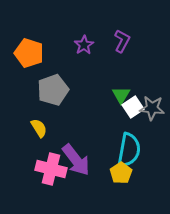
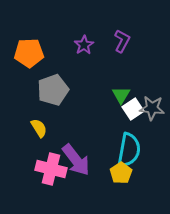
orange pentagon: rotated 20 degrees counterclockwise
white square: moved 2 px down
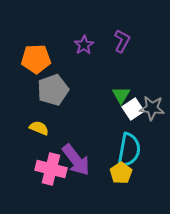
orange pentagon: moved 7 px right, 6 px down
yellow semicircle: rotated 36 degrees counterclockwise
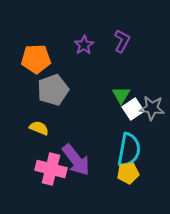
yellow pentagon: moved 7 px right; rotated 25 degrees clockwise
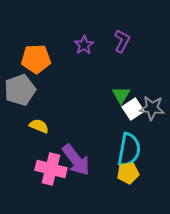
gray pentagon: moved 33 px left
yellow semicircle: moved 2 px up
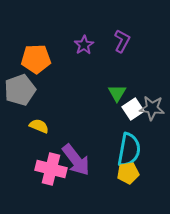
green triangle: moved 4 px left, 2 px up
